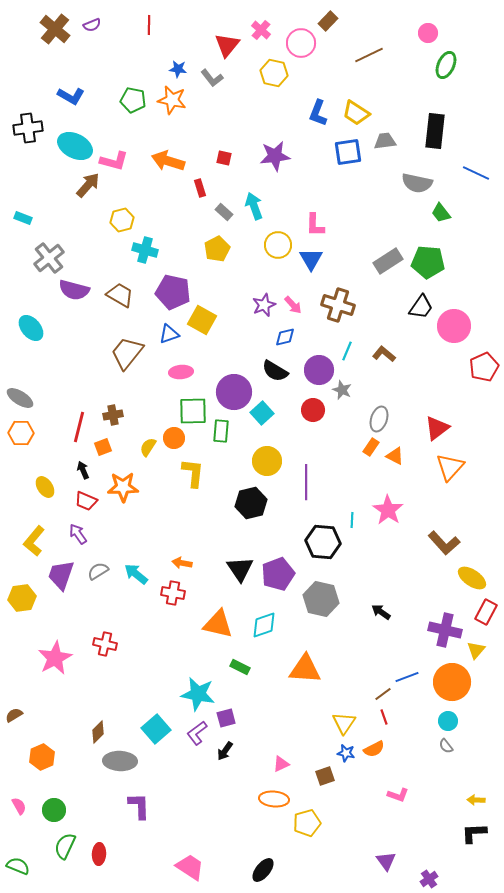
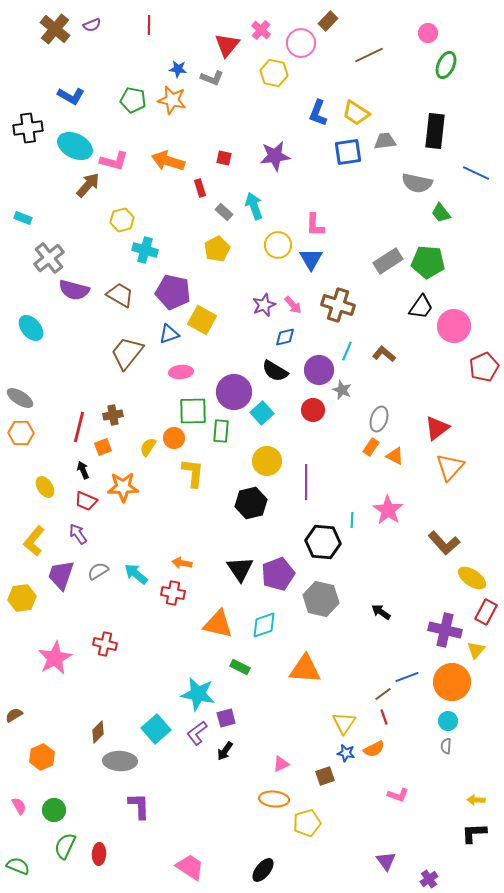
gray L-shape at (212, 78): rotated 30 degrees counterclockwise
gray semicircle at (446, 746): rotated 42 degrees clockwise
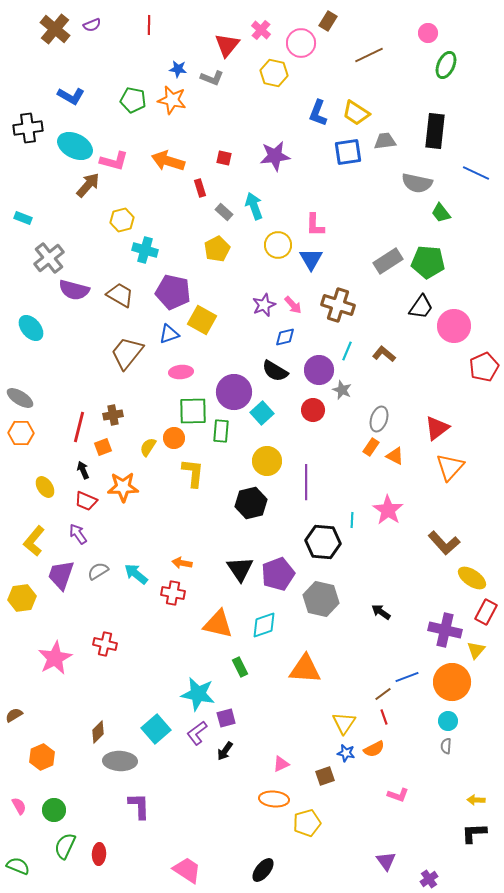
brown rectangle at (328, 21): rotated 12 degrees counterclockwise
green rectangle at (240, 667): rotated 36 degrees clockwise
pink trapezoid at (190, 867): moved 3 px left, 3 px down
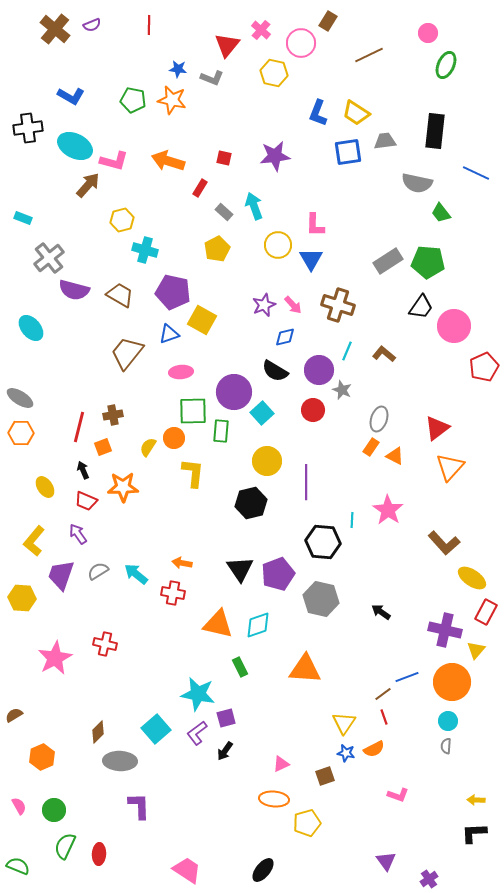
red rectangle at (200, 188): rotated 48 degrees clockwise
yellow hexagon at (22, 598): rotated 12 degrees clockwise
cyan diamond at (264, 625): moved 6 px left
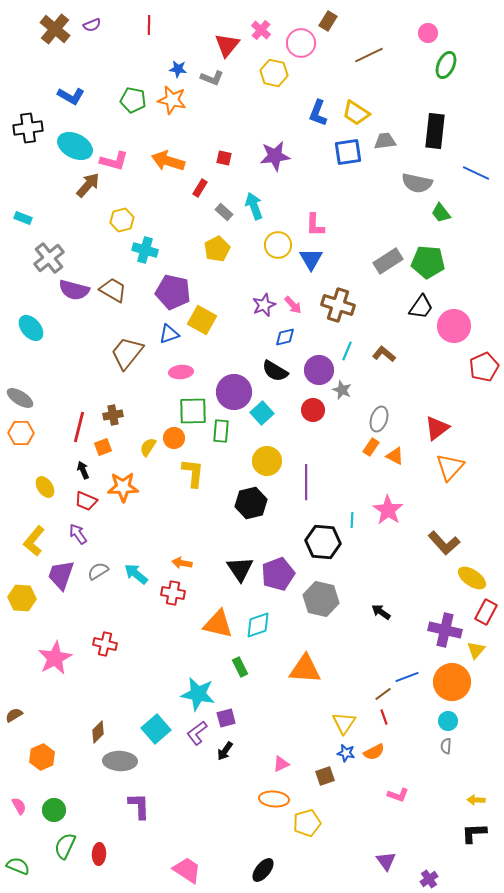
brown trapezoid at (120, 295): moved 7 px left, 5 px up
orange semicircle at (374, 749): moved 3 px down
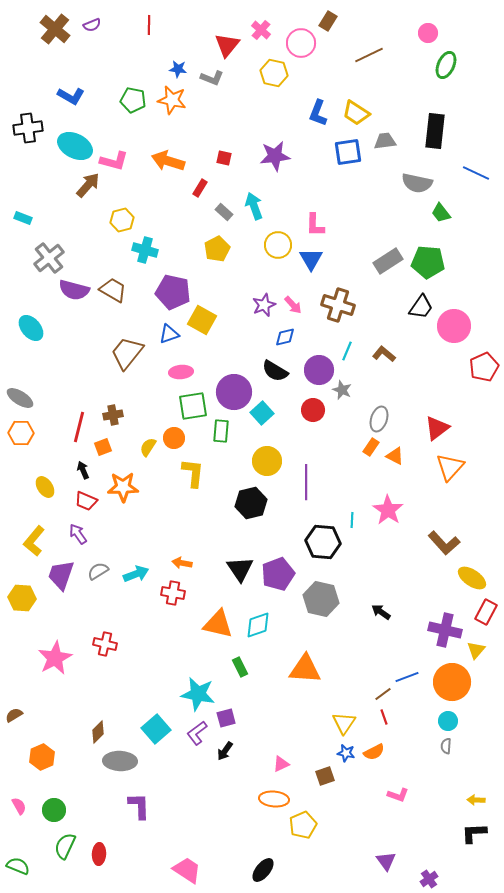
green square at (193, 411): moved 5 px up; rotated 8 degrees counterclockwise
cyan arrow at (136, 574): rotated 120 degrees clockwise
yellow pentagon at (307, 823): moved 4 px left, 2 px down; rotated 8 degrees counterclockwise
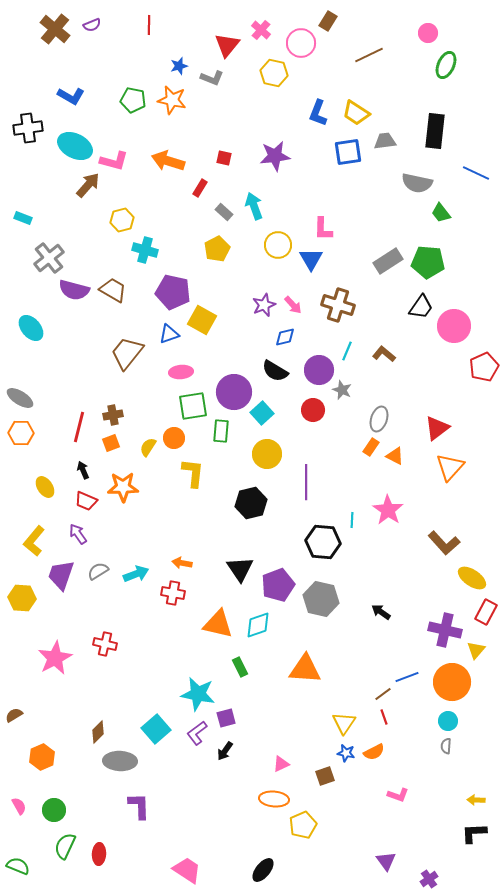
blue star at (178, 69): moved 1 px right, 3 px up; rotated 24 degrees counterclockwise
pink L-shape at (315, 225): moved 8 px right, 4 px down
orange square at (103, 447): moved 8 px right, 4 px up
yellow circle at (267, 461): moved 7 px up
purple pentagon at (278, 574): moved 11 px down
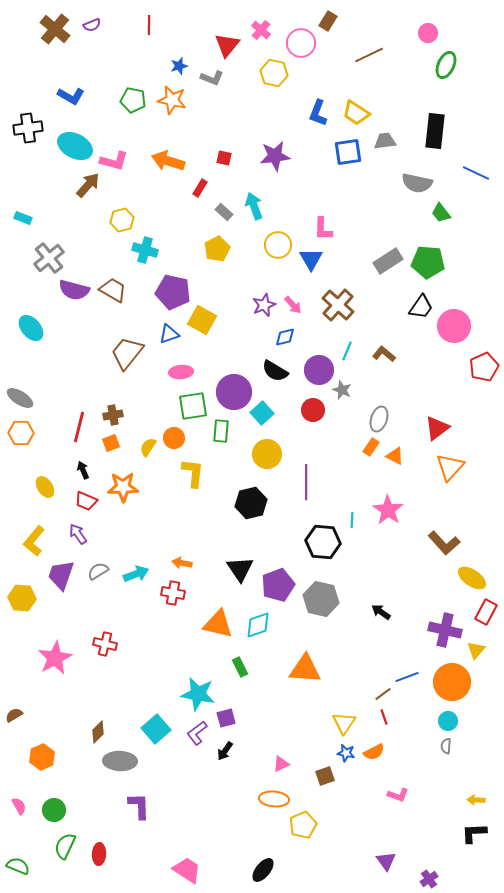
brown cross at (338, 305): rotated 24 degrees clockwise
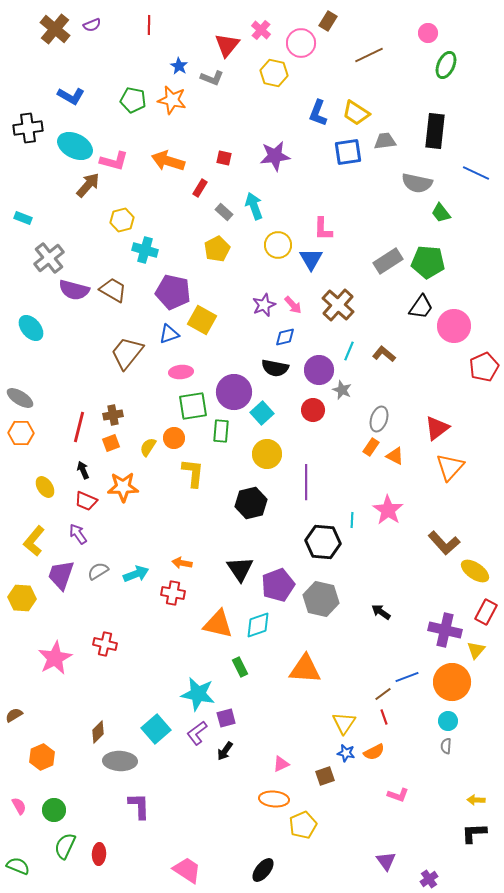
blue star at (179, 66): rotated 24 degrees counterclockwise
cyan line at (347, 351): moved 2 px right
black semicircle at (275, 371): moved 3 px up; rotated 20 degrees counterclockwise
yellow ellipse at (472, 578): moved 3 px right, 7 px up
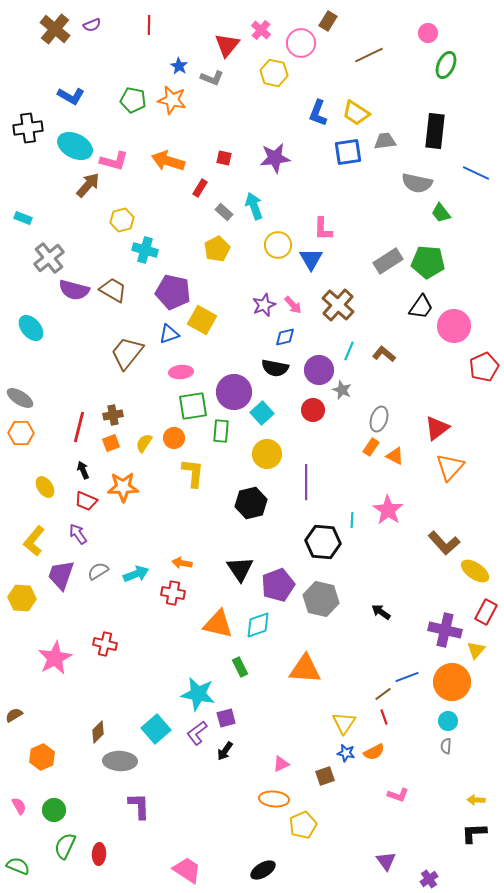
purple star at (275, 156): moved 2 px down
yellow semicircle at (148, 447): moved 4 px left, 4 px up
black ellipse at (263, 870): rotated 20 degrees clockwise
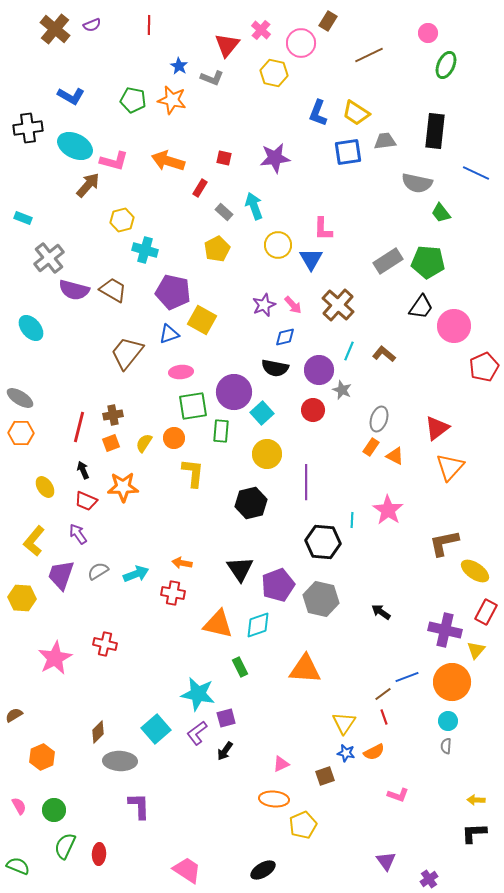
brown L-shape at (444, 543): rotated 120 degrees clockwise
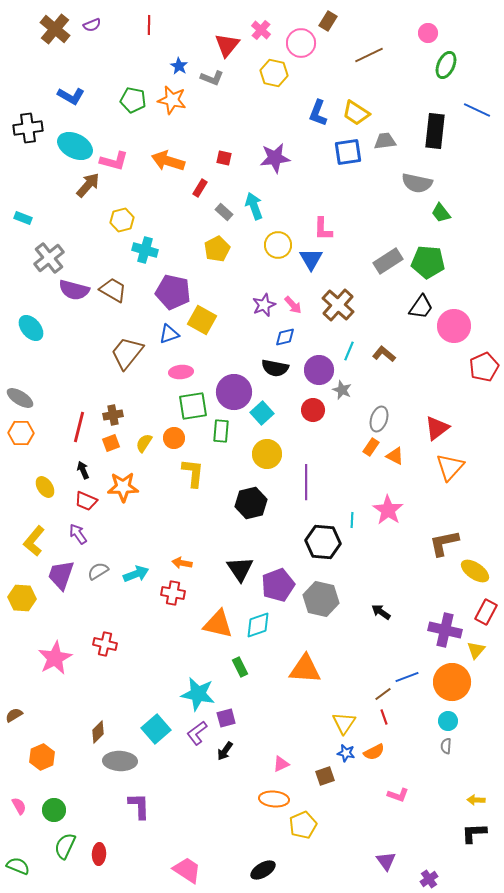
blue line at (476, 173): moved 1 px right, 63 px up
